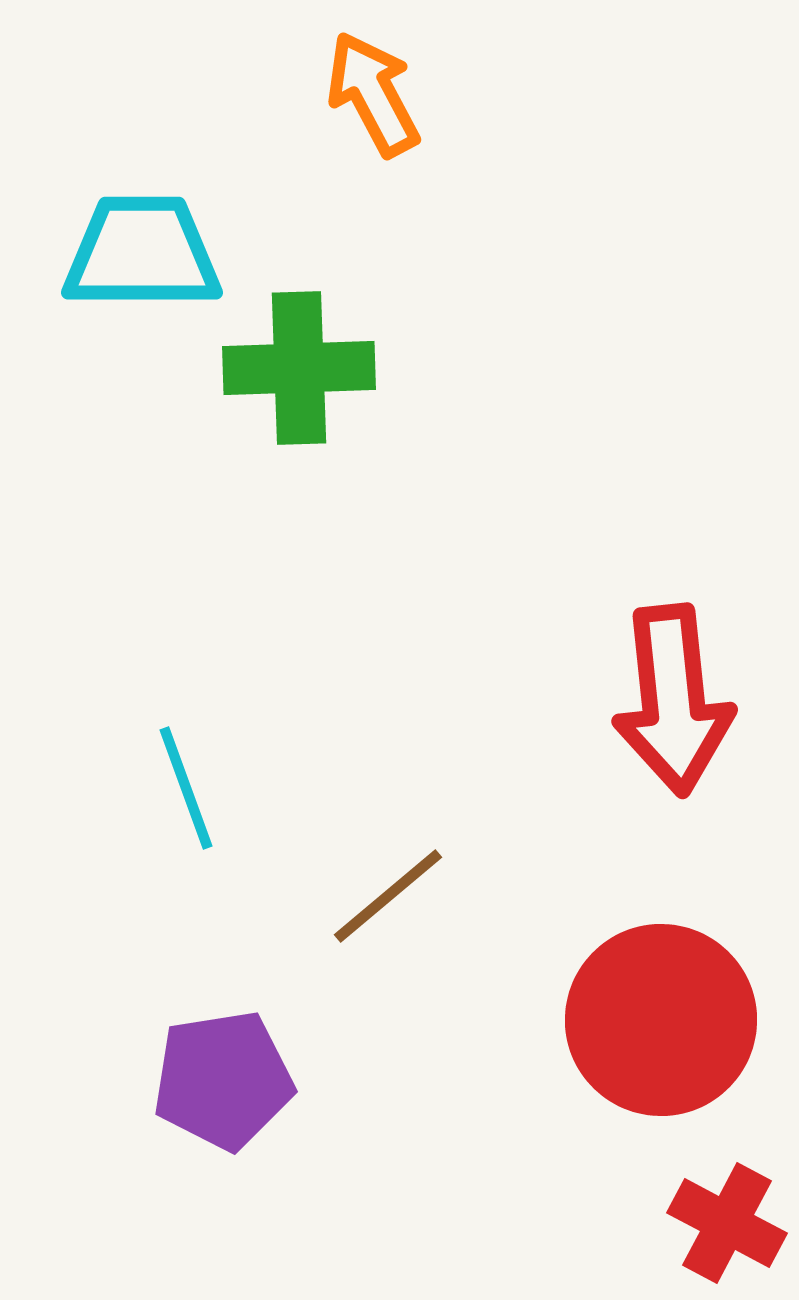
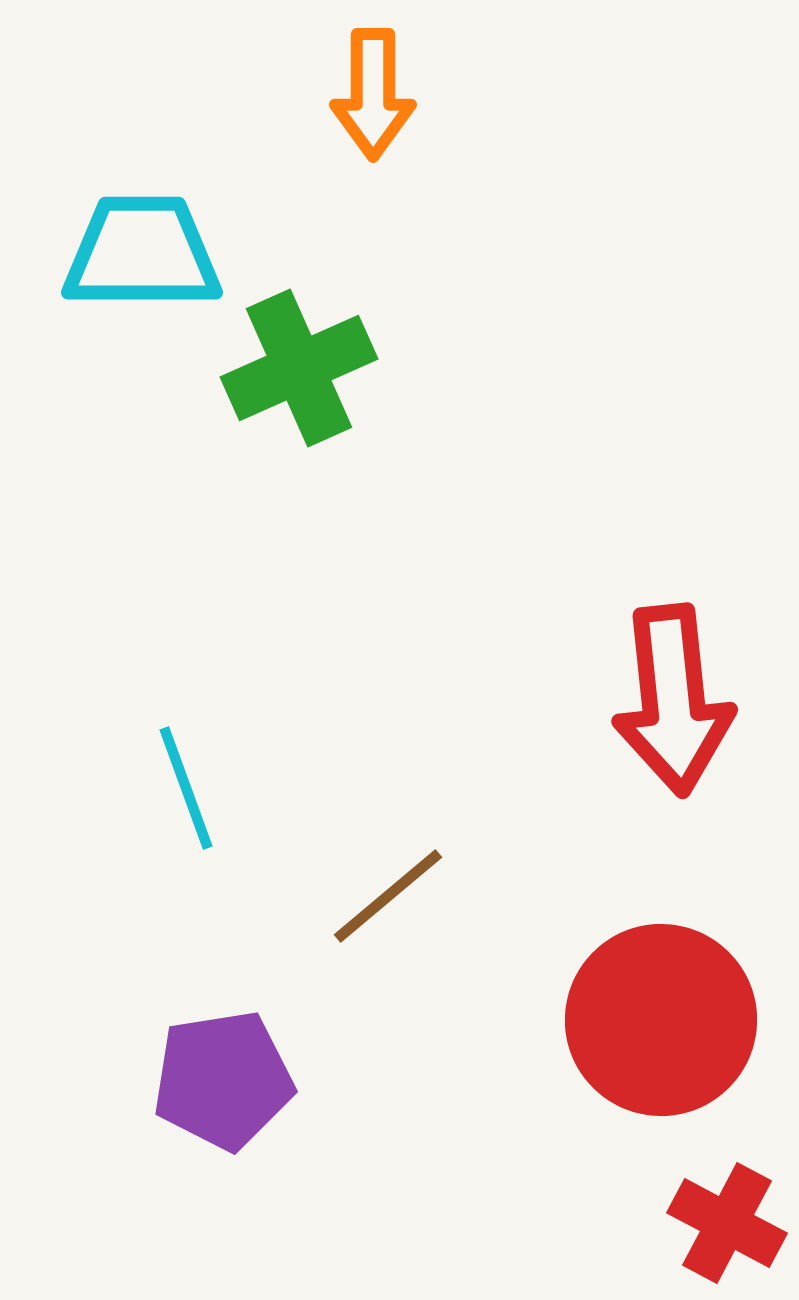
orange arrow: rotated 152 degrees counterclockwise
green cross: rotated 22 degrees counterclockwise
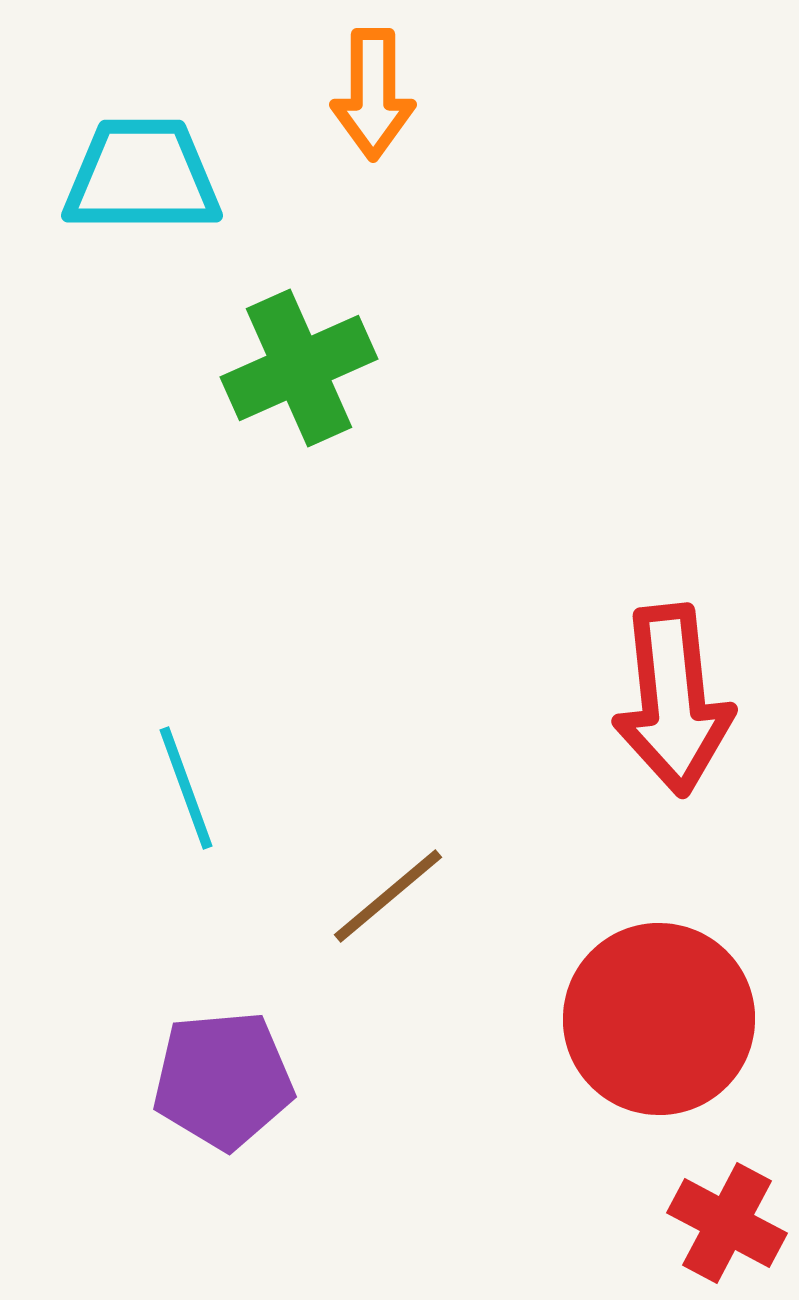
cyan trapezoid: moved 77 px up
red circle: moved 2 px left, 1 px up
purple pentagon: rotated 4 degrees clockwise
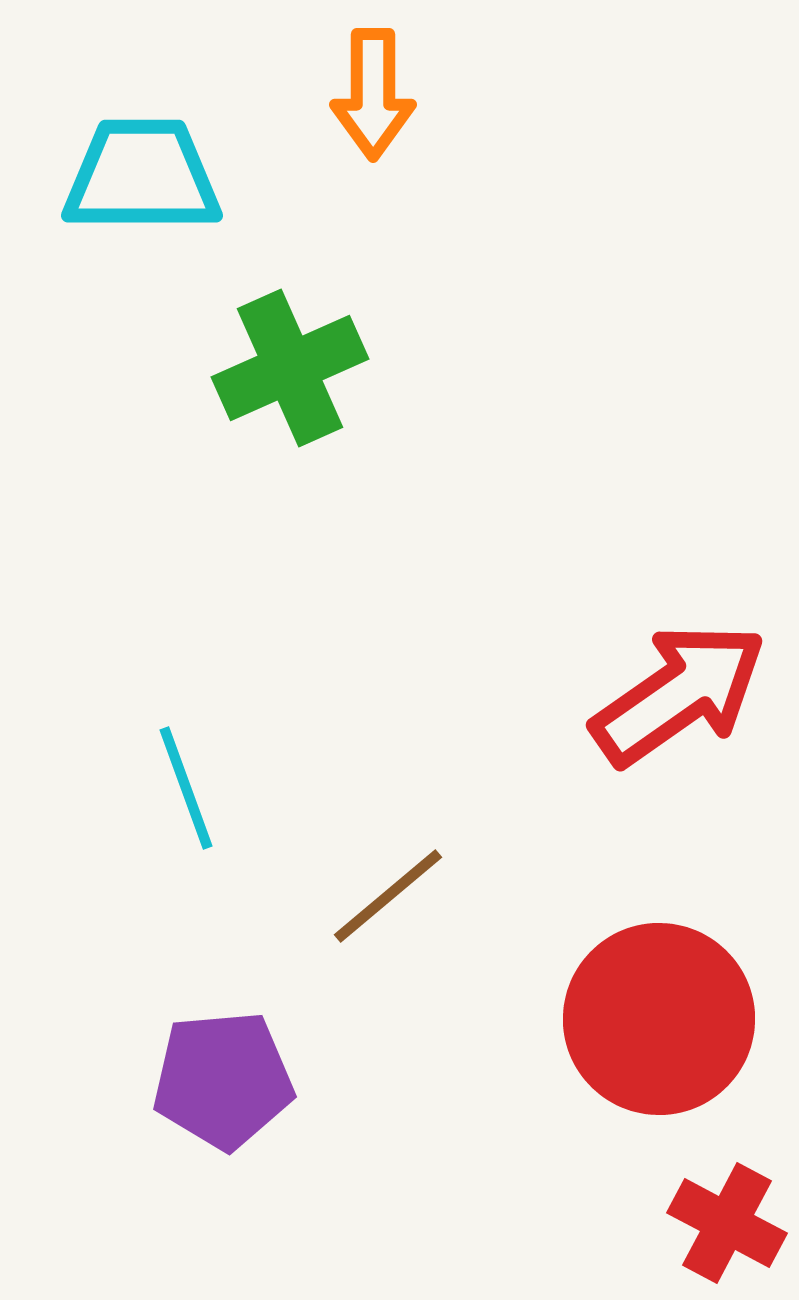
green cross: moved 9 px left
red arrow: moved 6 px right, 6 px up; rotated 119 degrees counterclockwise
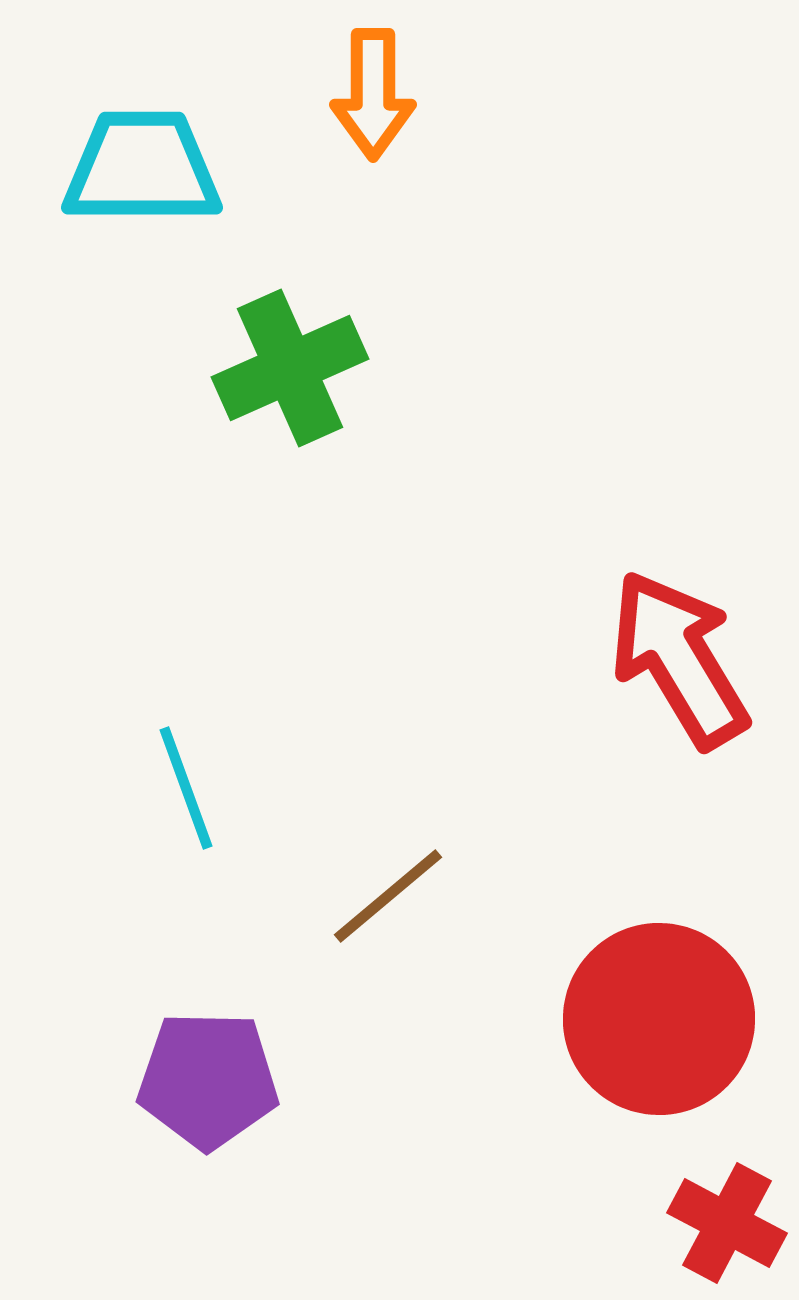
cyan trapezoid: moved 8 px up
red arrow: moved 35 px up; rotated 86 degrees counterclockwise
purple pentagon: moved 15 px left; rotated 6 degrees clockwise
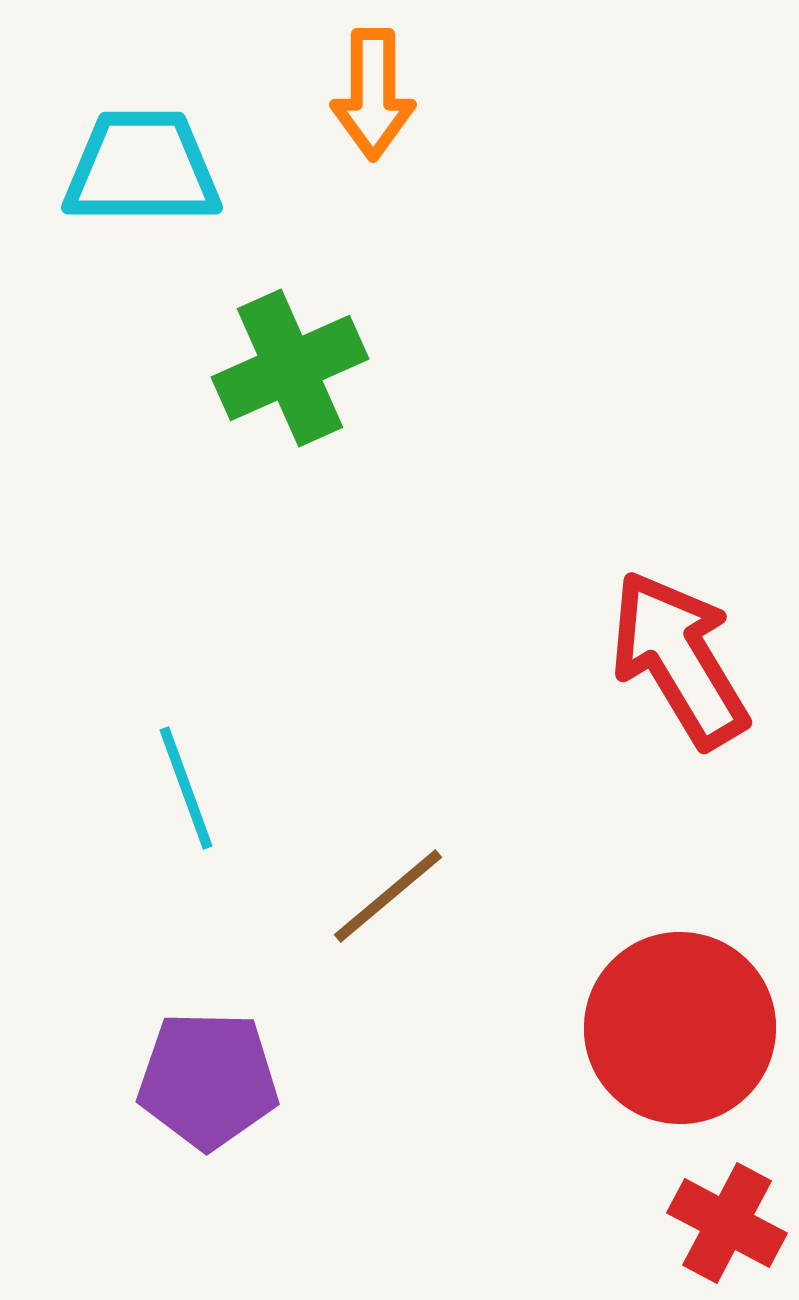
red circle: moved 21 px right, 9 px down
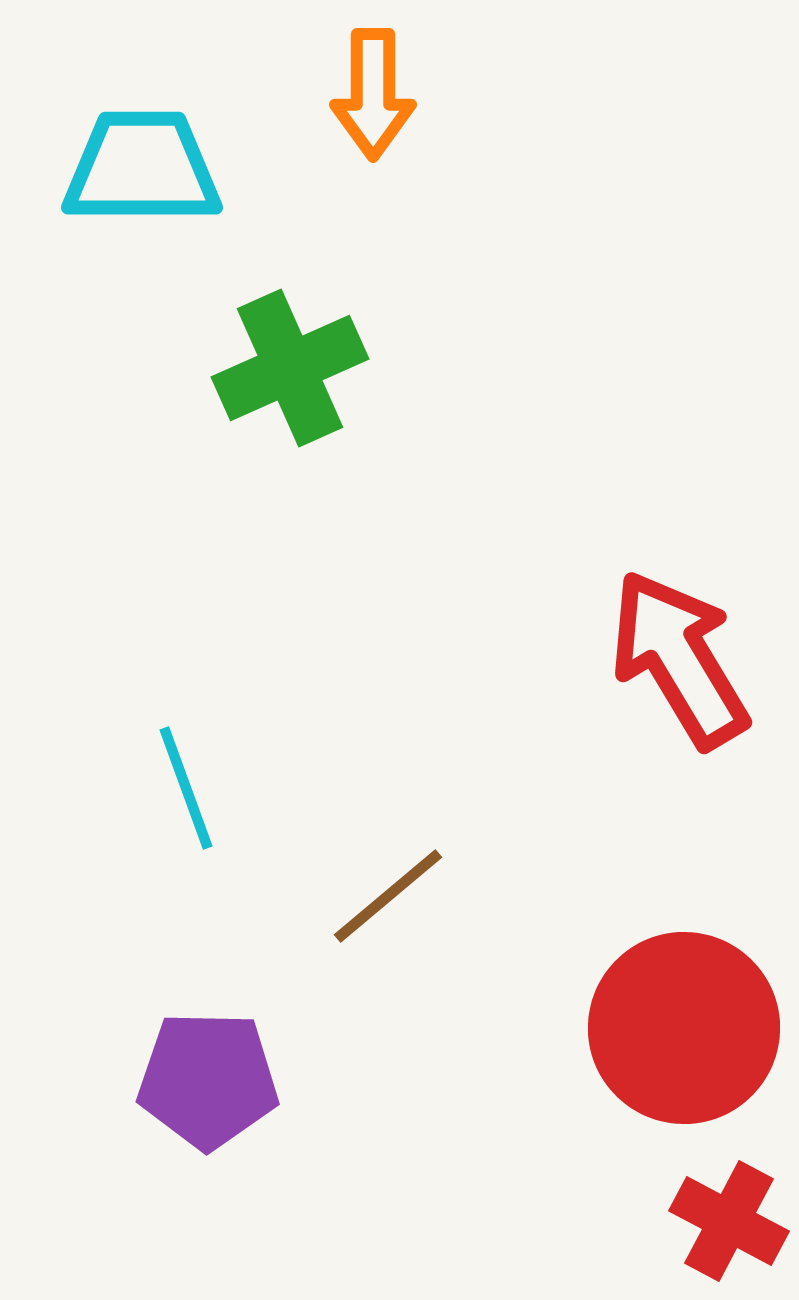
red circle: moved 4 px right
red cross: moved 2 px right, 2 px up
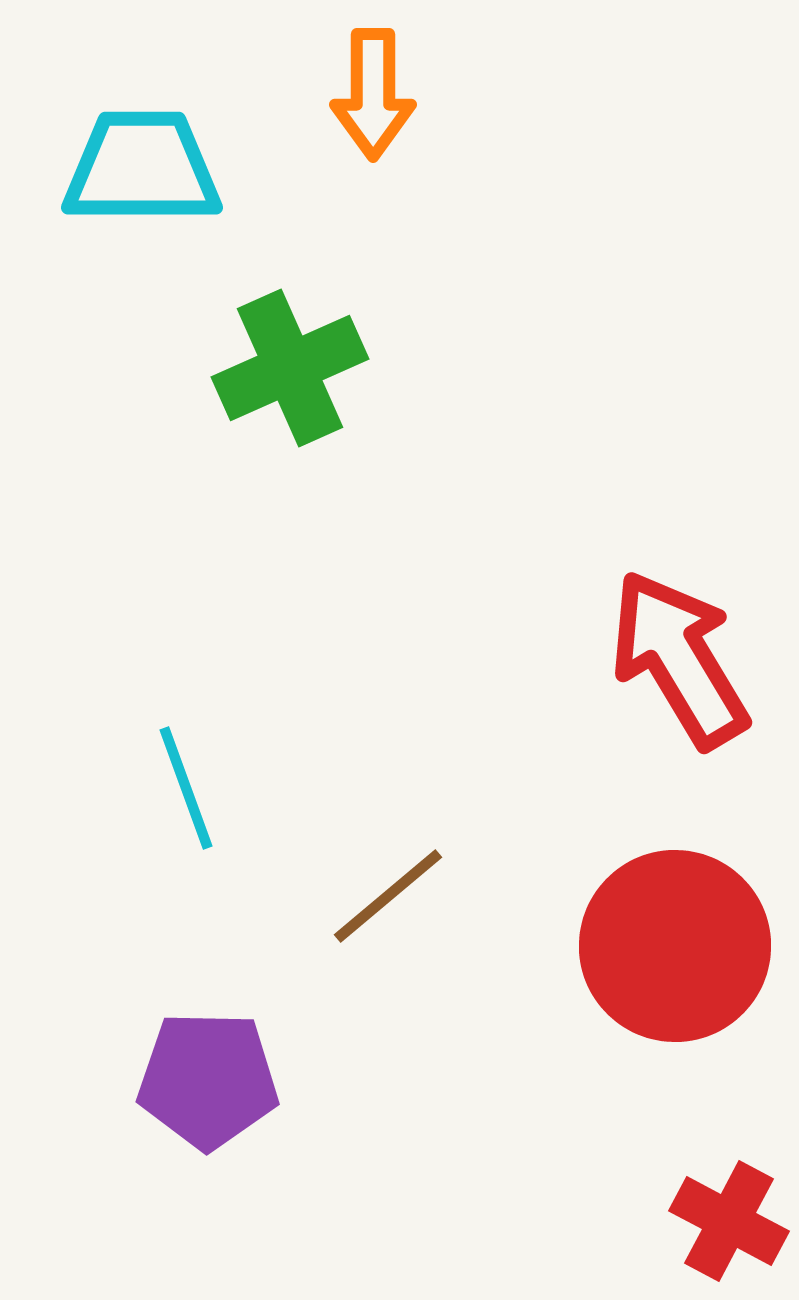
red circle: moved 9 px left, 82 px up
